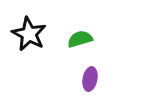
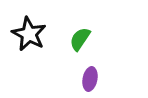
green semicircle: rotated 40 degrees counterclockwise
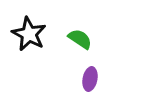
green semicircle: rotated 90 degrees clockwise
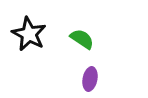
green semicircle: moved 2 px right
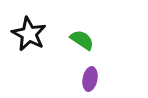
green semicircle: moved 1 px down
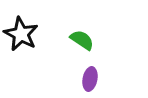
black star: moved 8 px left
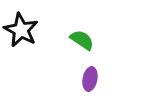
black star: moved 4 px up
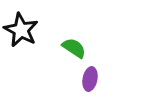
green semicircle: moved 8 px left, 8 px down
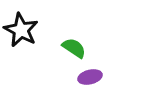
purple ellipse: moved 2 px up; rotated 65 degrees clockwise
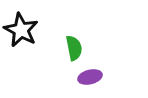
green semicircle: rotated 45 degrees clockwise
